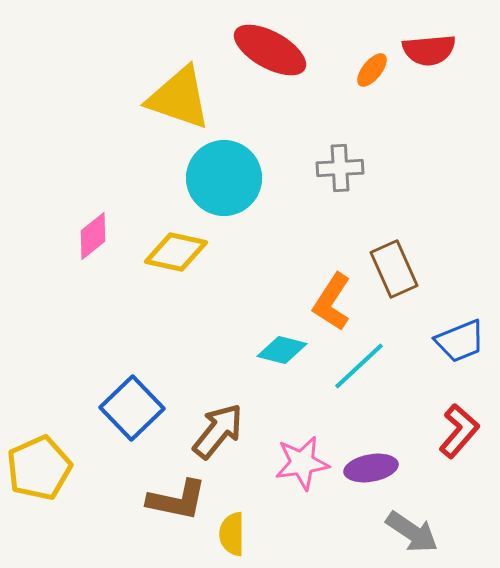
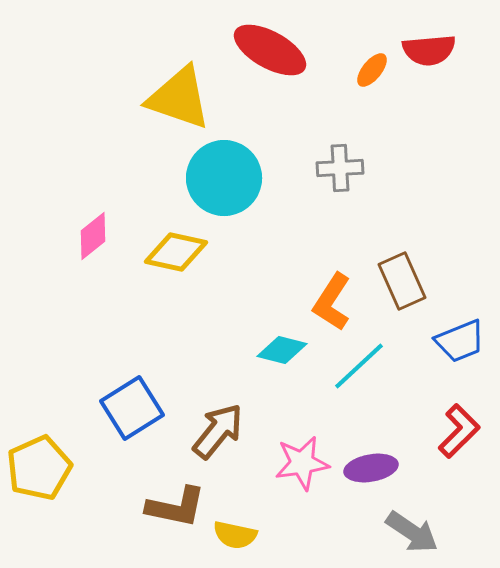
brown rectangle: moved 8 px right, 12 px down
blue square: rotated 12 degrees clockwise
red L-shape: rotated 4 degrees clockwise
brown L-shape: moved 1 px left, 7 px down
yellow semicircle: moved 3 px right, 1 px down; rotated 78 degrees counterclockwise
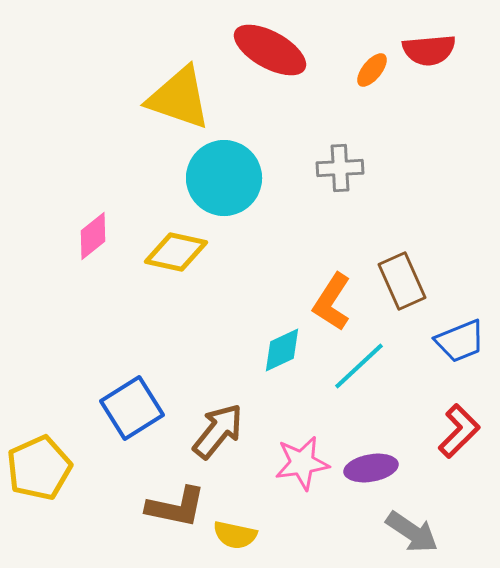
cyan diamond: rotated 39 degrees counterclockwise
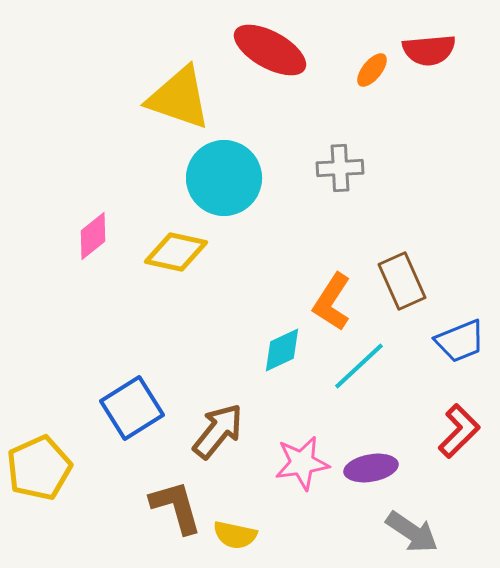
brown L-shape: rotated 118 degrees counterclockwise
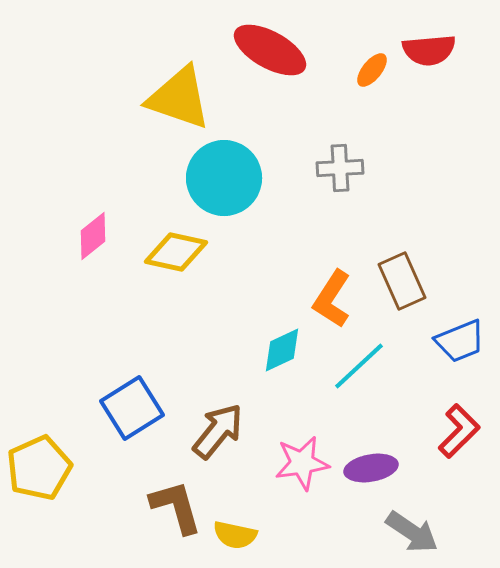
orange L-shape: moved 3 px up
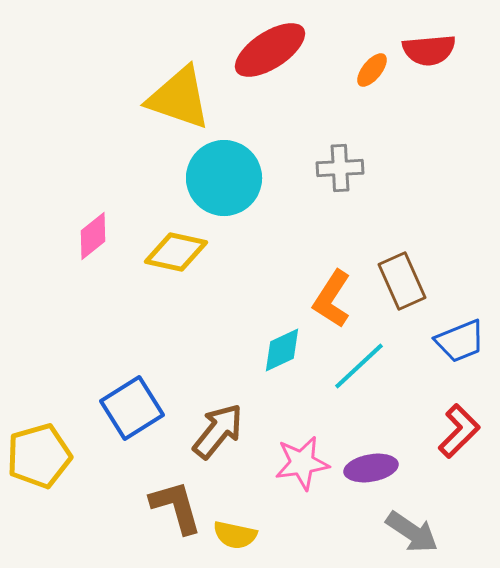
red ellipse: rotated 62 degrees counterclockwise
yellow pentagon: moved 12 px up; rotated 8 degrees clockwise
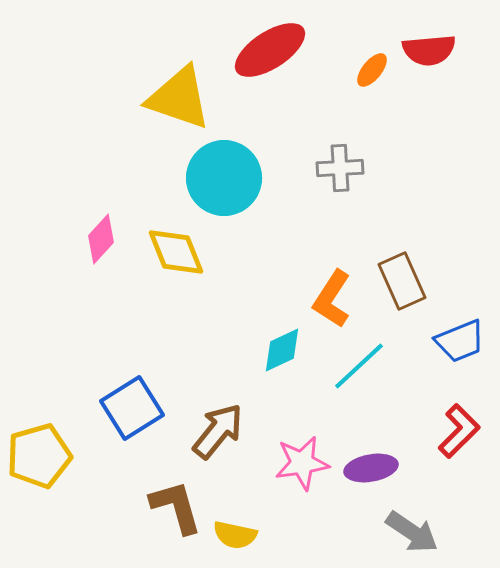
pink diamond: moved 8 px right, 3 px down; rotated 9 degrees counterclockwise
yellow diamond: rotated 56 degrees clockwise
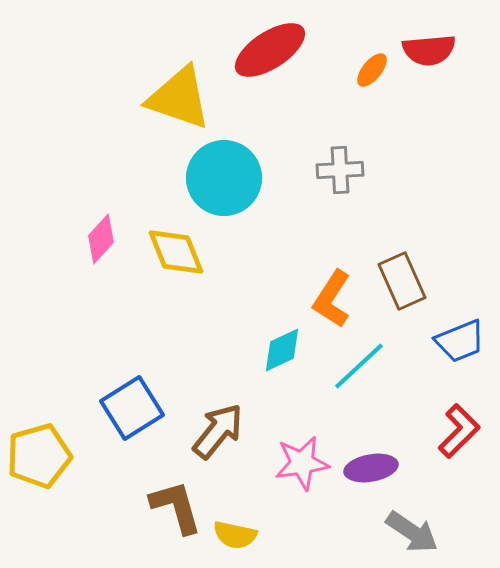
gray cross: moved 2 px down
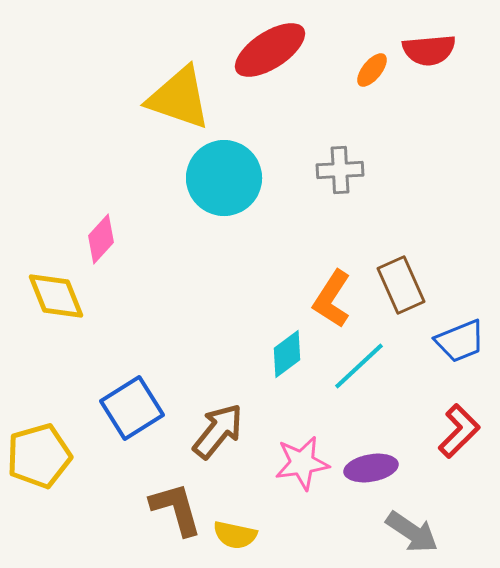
yellow diamond: moved 120 px left, 44 px down
brown rectangle: moved 1 px left, 4 px down
cyan diamond: moved 5 px right, 4 px down; rotated 12 degrees counterclockwise
brown L-shape: moved 2 px down
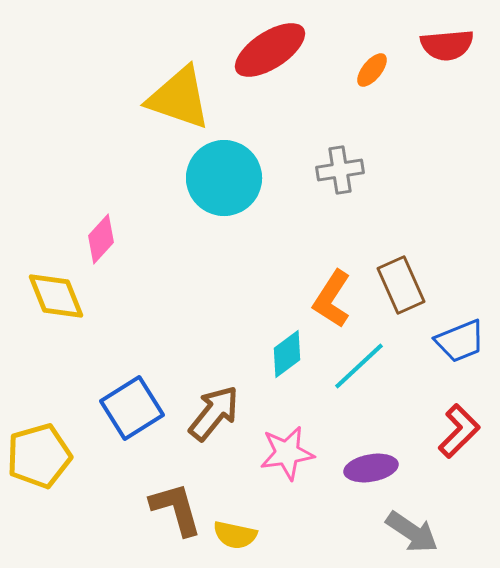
red semicircle: moved 18 px right, 5 px up
gray cross: rotated 6 degrees counterclockwise
brown arrow: moved 4 px left, 18 px up
pink star: moved 15 px left, 10 px up
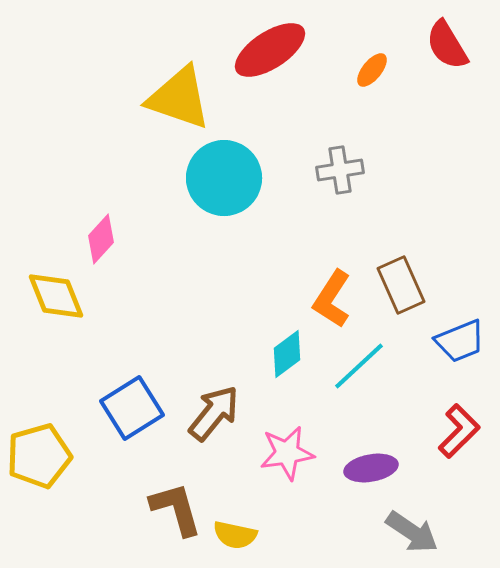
red semicircle: rotated 64 degrees clockwise
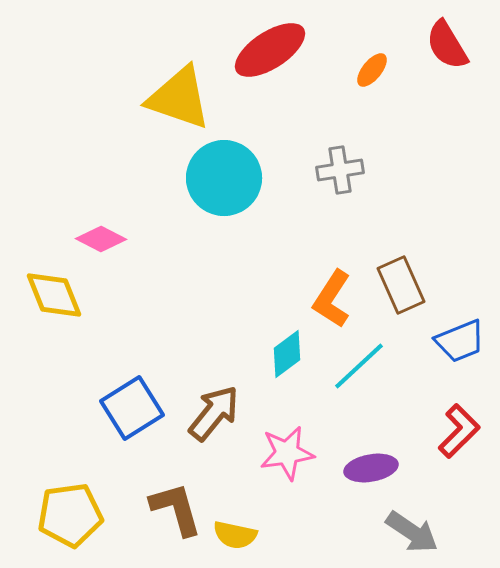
pink diamond: rotated 75 degrees clockwise
yellow diamond: moved 2 px left, 1 px up
yellow pentagon: moved 31 px right, 59 px down; rotated 8 degrees clockwise
